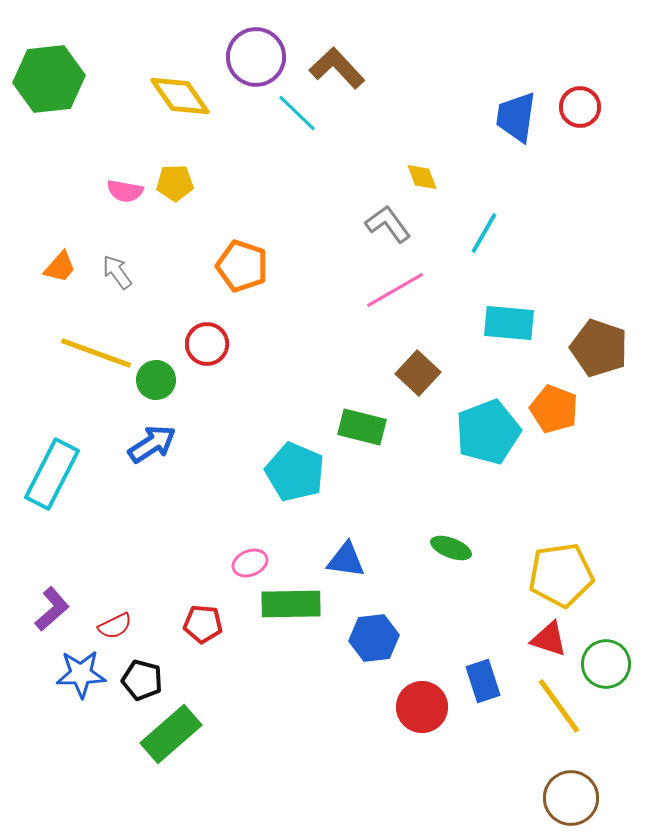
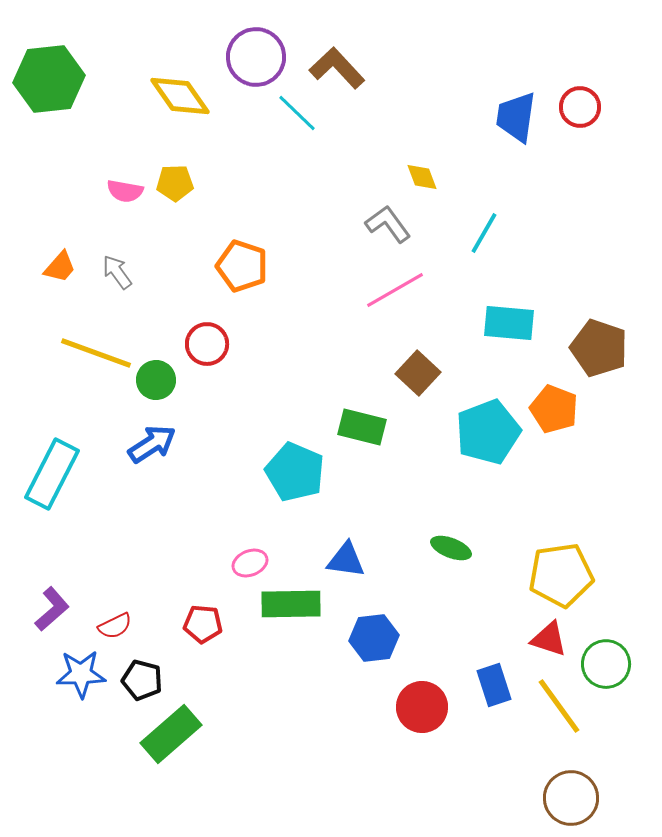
blue rectangle at (483, 681): moved 11 px right, 4 px down
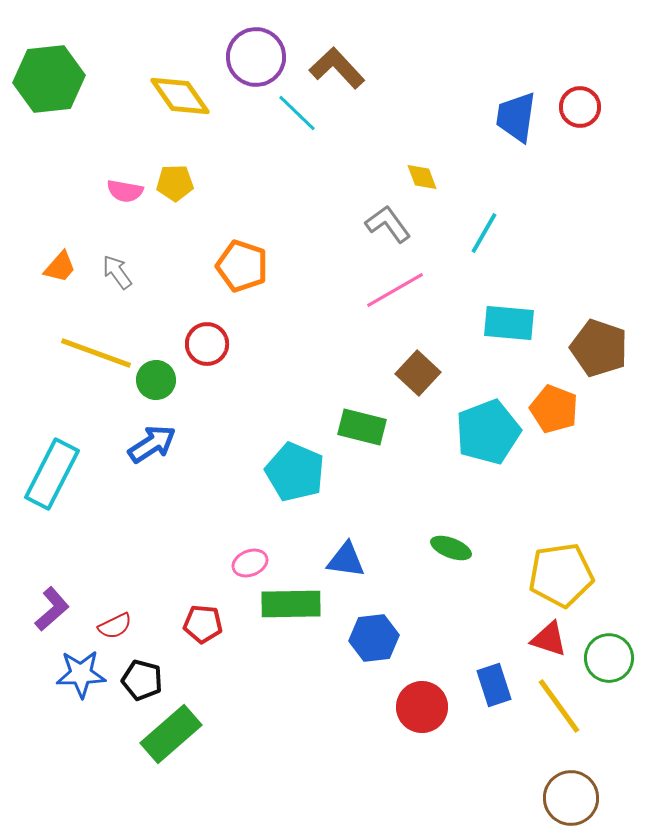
green circle at (606, 664): moved 3 px right, 6 px up
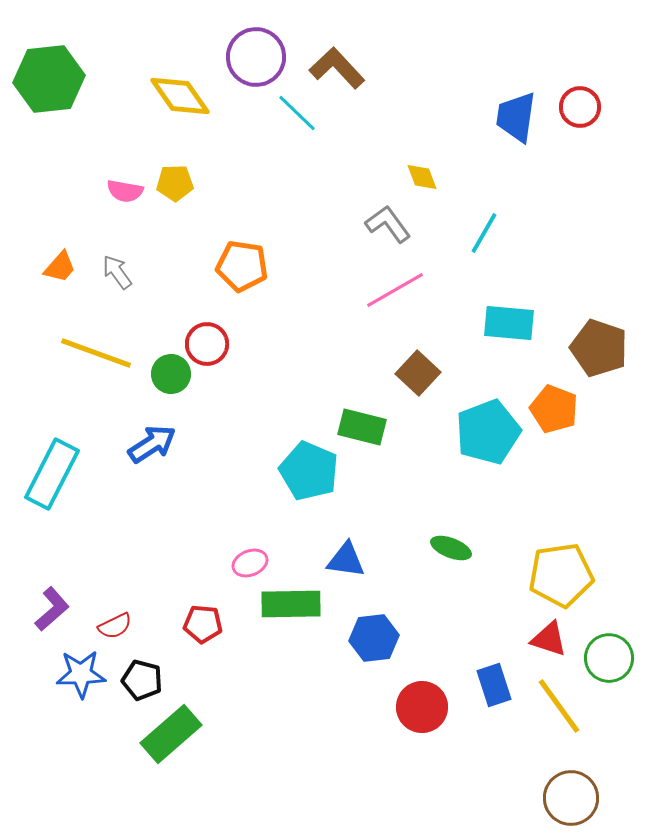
orange pentagon at (242, 266): rotated 9 degrees counterclockwise
green circle at (156, 380): moved 15 px right, 6 px up
cyan pentagon at (295, 472): moved 14 px right, 1 px up
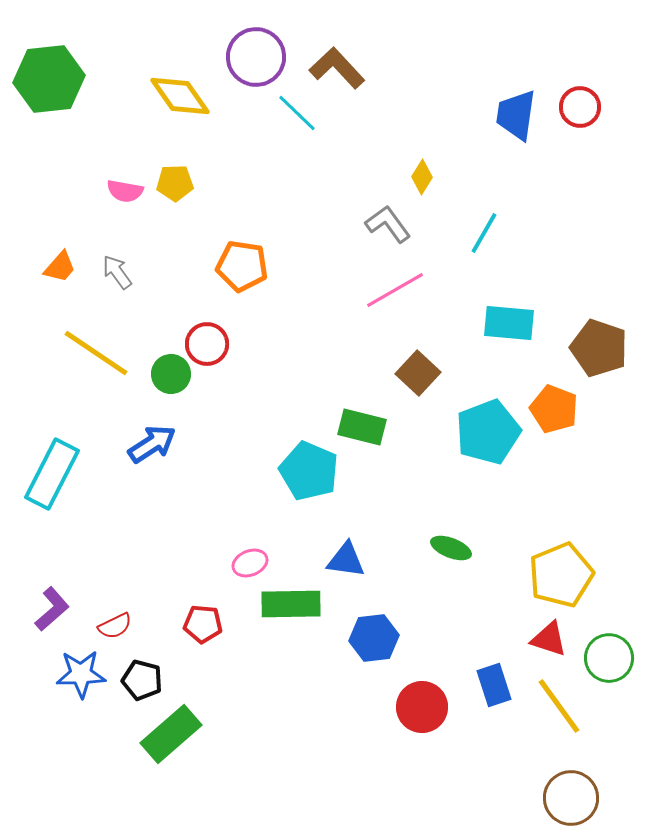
blue trapezoid at (516, 117): moved 2 px up
yellow diamond at (422, 177): rotated 52 degrees clockwise
yellow line at (96, 353): rotated 14 degrees clockwise
yellow pentagon at (561, 575): rotated 14 degrees counterclockwise
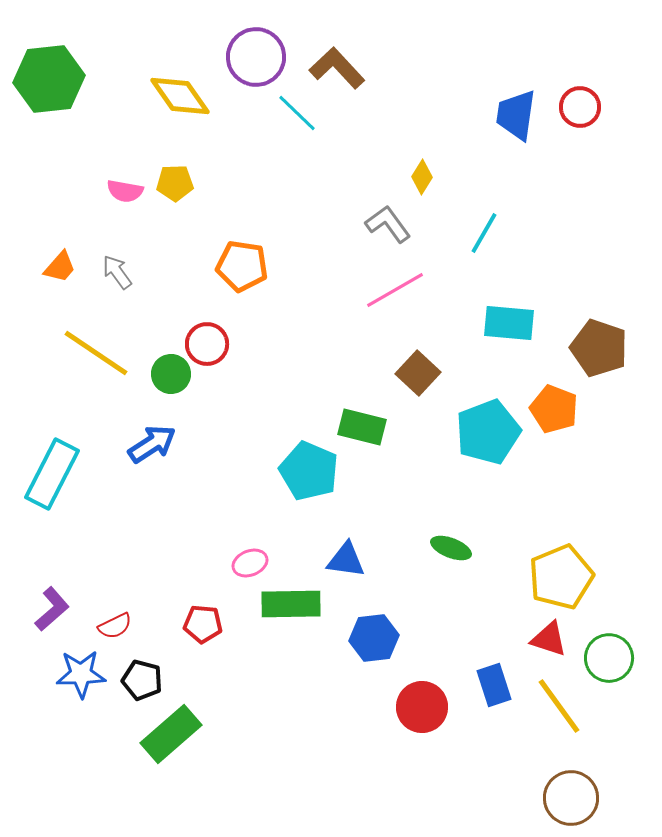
yellow pentagon at (561, 575): moved 2 px down
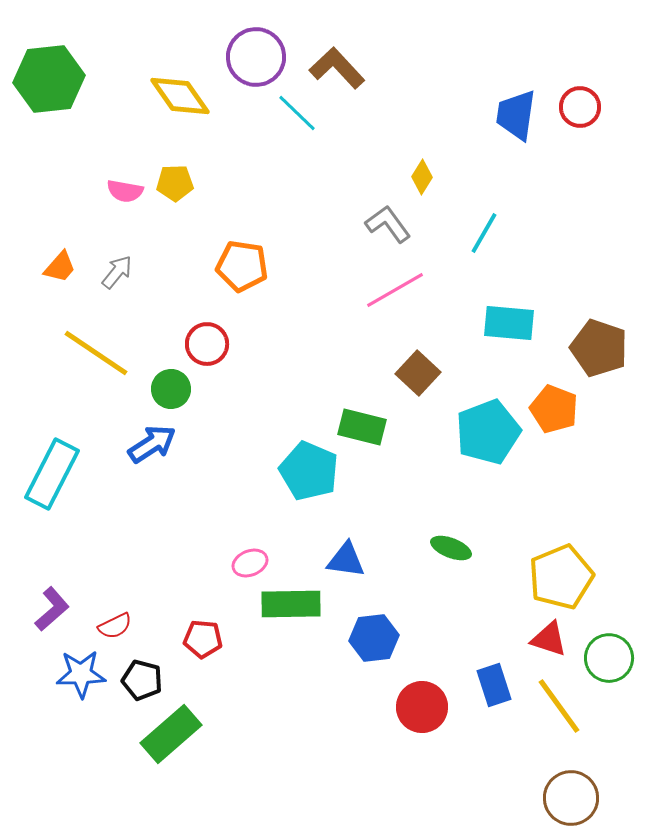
gray arrow at (117, 272): rotated 75 degrees clockwise
green circle at (171, 374): moved 15 px down
red pentagon at (203, 624): moved 15 px down
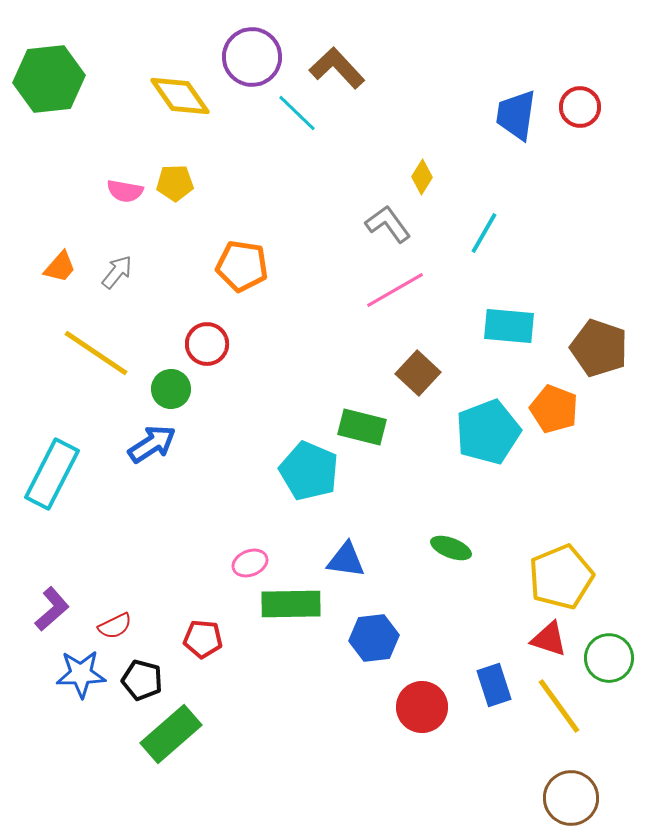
purple circle at (256, 57): moved 4 px left
cyan rectangle at (509, 323): moved 3 px down
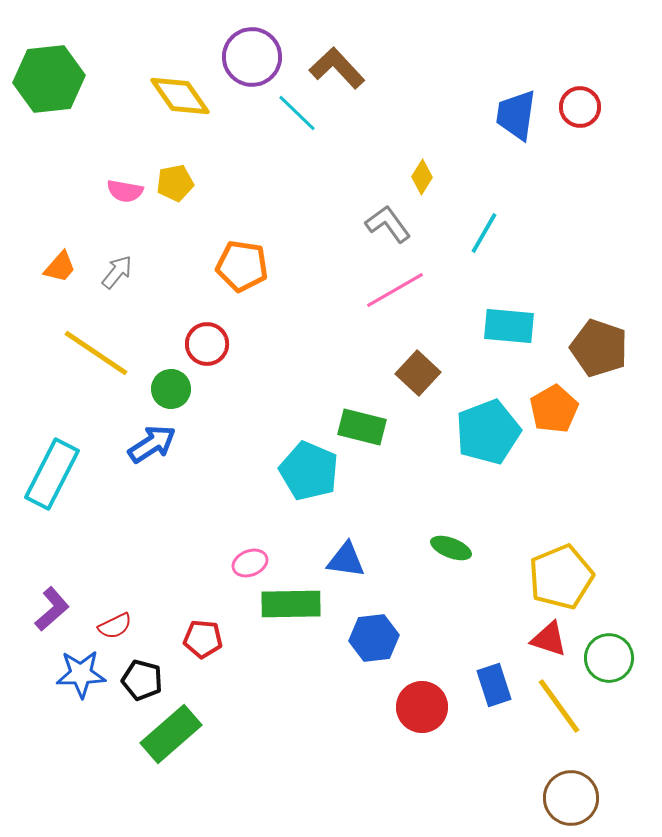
yellow pentagon at (175, 183): rotated 9 degrees counterclockwise
orange pentagon at (554, 409): rotated 21 degrees clockwise
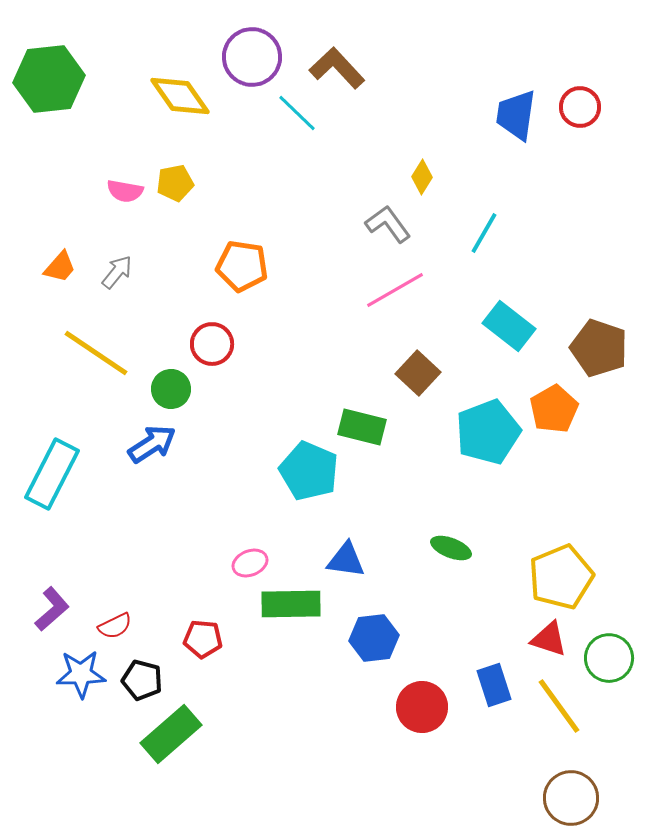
cyan rectangle at (509, 326): rotated 33 degrees clockwise
red circle at (207, 344): moved 5 px right
